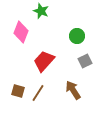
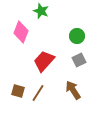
gray square: moved 6 px left, 1 px up
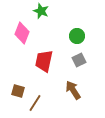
pink diamond: moved 1 px right, 1 px down
red trapezoid: rotated 30 degrees counterclockwise
brown line: moved 3 px left, 10 px down
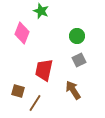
red trapezoid: moved 9 px down
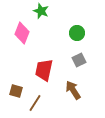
green circle: moved 3 px up
brown square: moved 2 px left
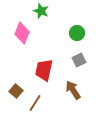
brown square: rotated 24 degrees clockwise
